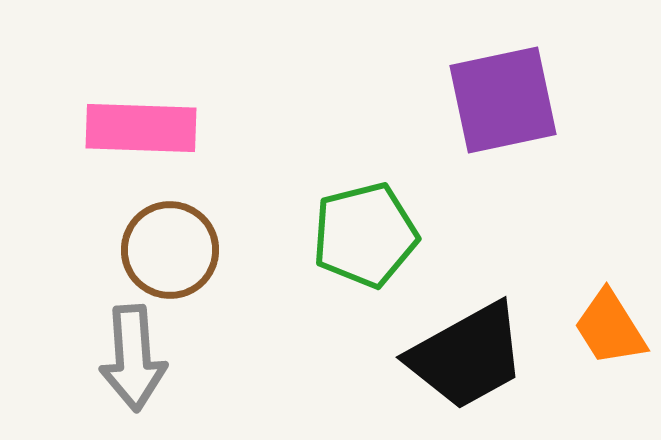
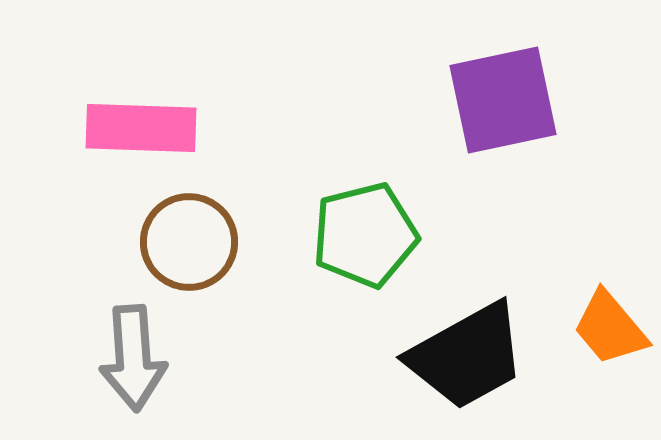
brown circle: moved 19 px right, 8 px up
orange trapezoid: rotated 8 degrees counterclockwise
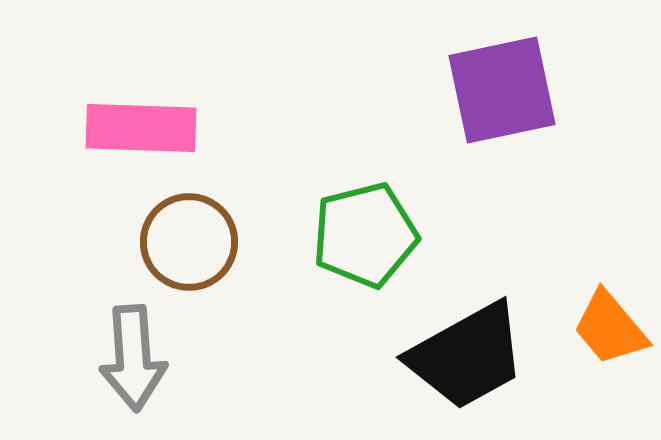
purple square: moved 1 px left, 10 px up
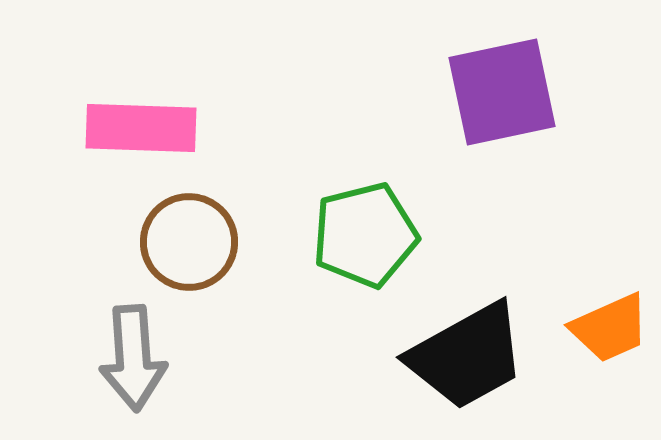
purple square: moved 2 px down
orange trapezoid: rotated 74 degrees counterclockwise
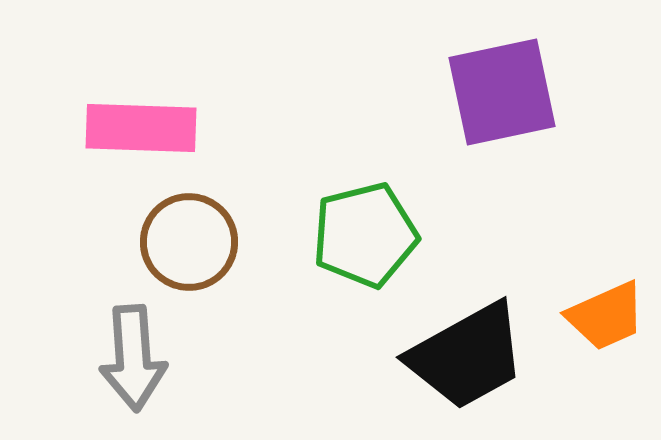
orange trapezoid: moved 4 px left, 12 px up
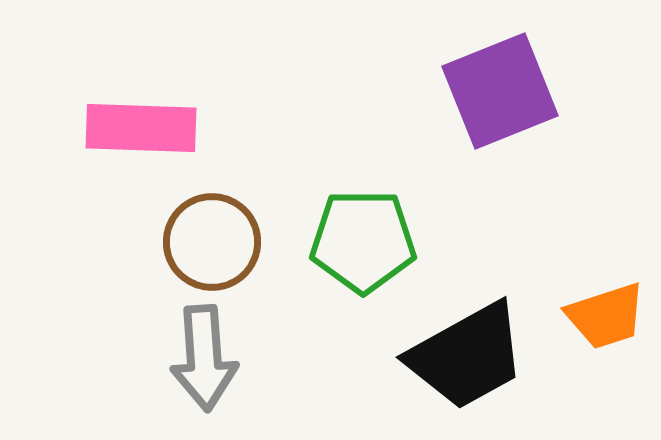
purple square: moved 2 px left, 1 px up; rotated 10 degrees counterclockwise
green pentagon: moved 2 px left, 6 px down; rotated 14 degrees clockwise
brown circle: moved 23 px right
orange trapezoid: rotated 6 degrees clockwise
gray arrow: moved 71 px right
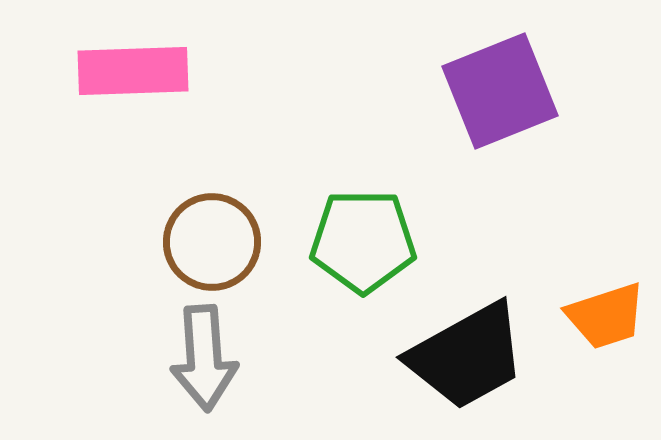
pink rectangle: moved 8 px left, 57 px up; rotated 4 degrees counterclockwise
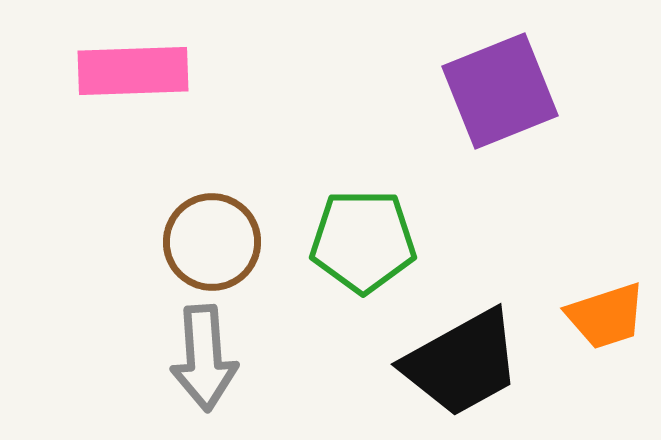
black trapezoid: moved 5 px left, 7 px down
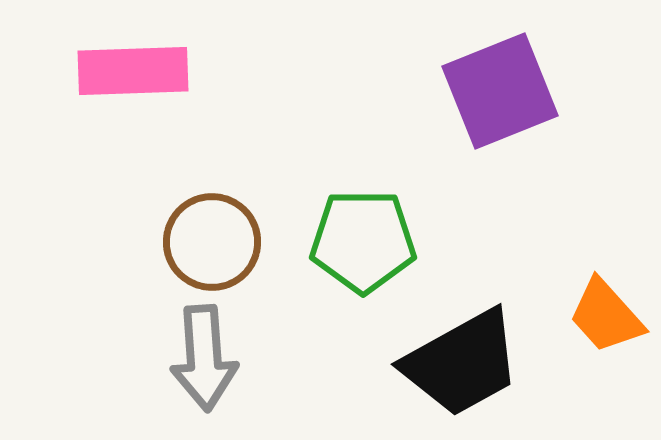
orange trapezoid: rotated 66 degrees clockwise
